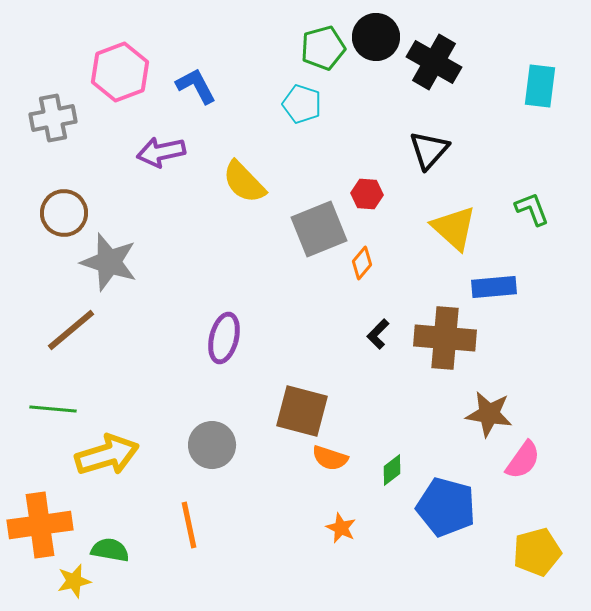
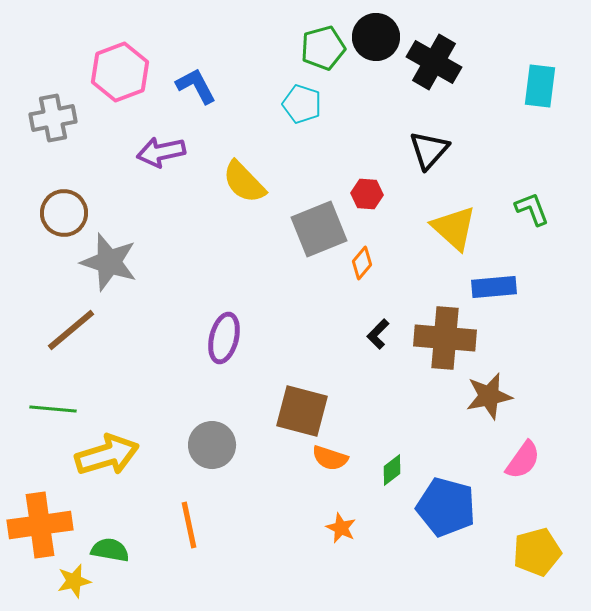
brown star: moved 18 px up; rotated 21 degrees counterclockwise
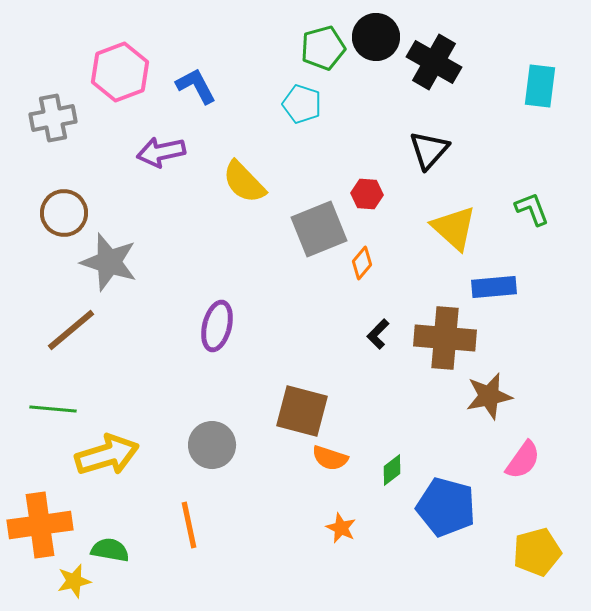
purple ellipse: moved 7 px left, 12 px up
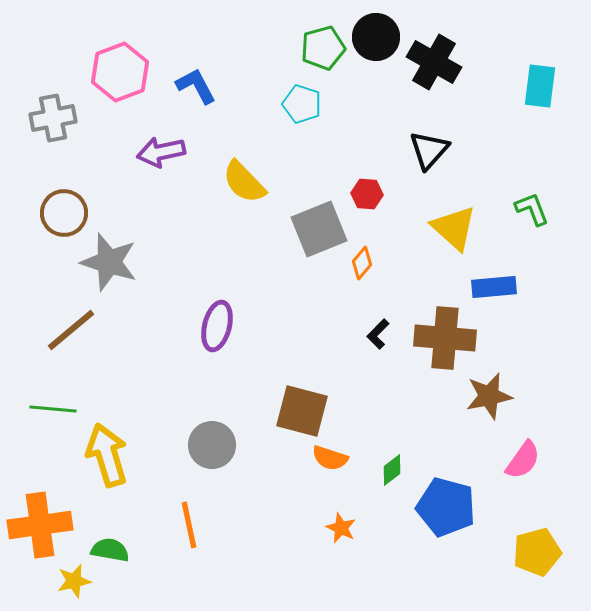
yellow arrow: rotated 90 degrees counterclockwise
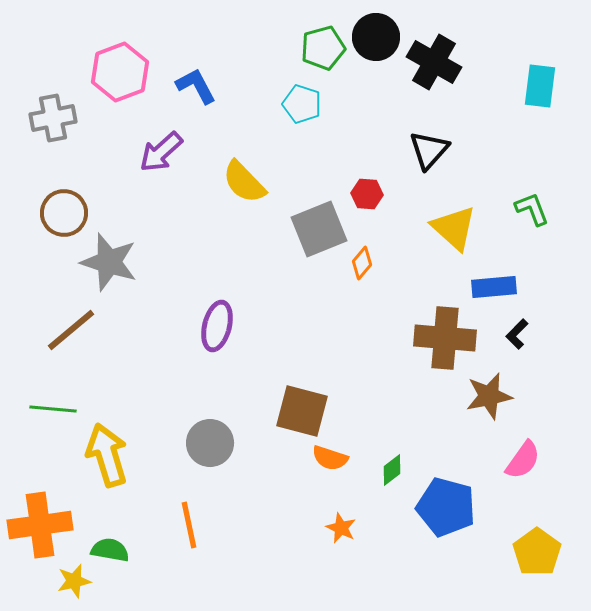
purple arrow: rotated 30 degrees counterclockwise
black L-shape: moved 139 px right
gray circle: moved 2 px left, 2 px up
yellow pentagon: rotated 21 degrees counterclockwise
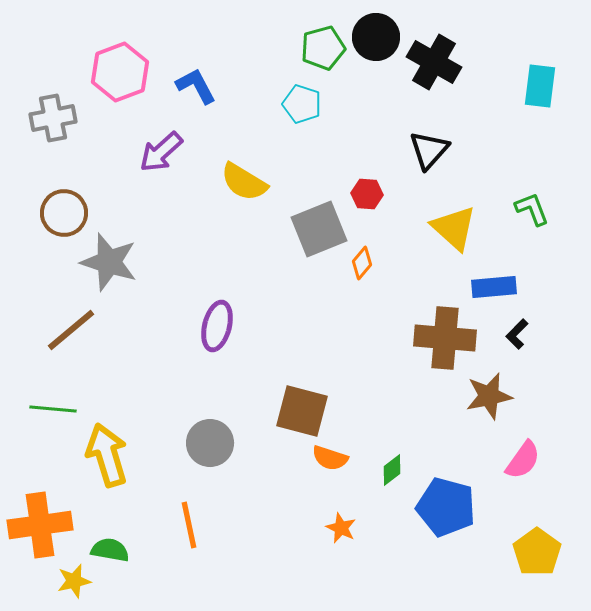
yellow semicircle: rotated 15 degrees counterclockwise
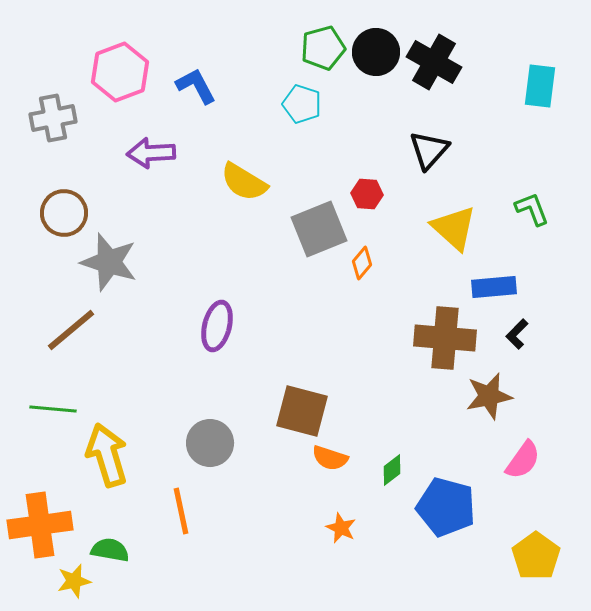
black circle: moved 15 px down
purple arrow: moved 10 px left, 1 px down; rotated 39 degrees clockwise
orange line: moved 8 px left, 14 px up
yellow pentagon: moved 1 px left, 4 px down
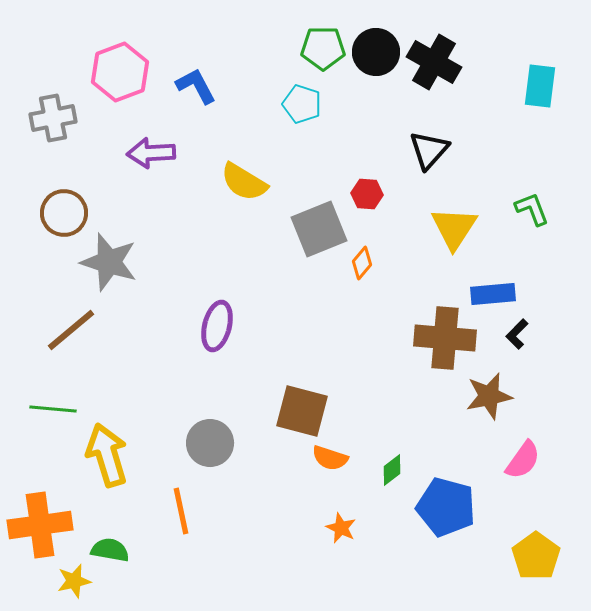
green pentagon: rotated 15 degrees clockwise
yellow triangle: rotated 21 degrees clockwise
blue rectangle: moved 1 px left, 7 px down
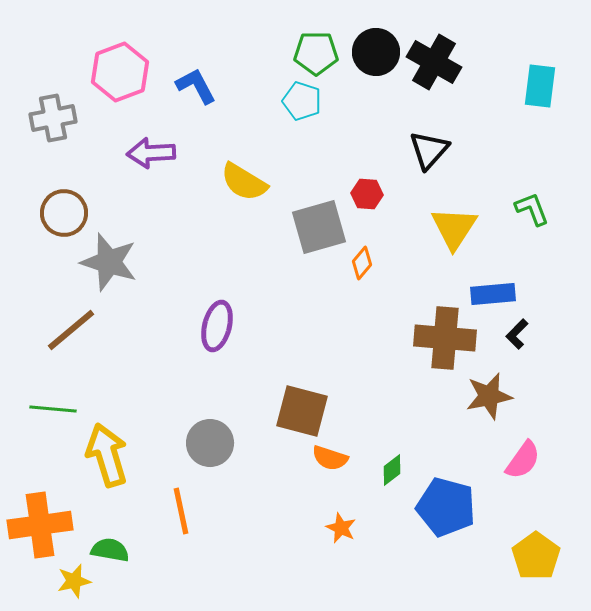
green pentagon: moved 7 px left, 5 px down
cyan pentagon: moved 3 px up
gray square: moved 2 px up; rotated 6 degrees clockwise
